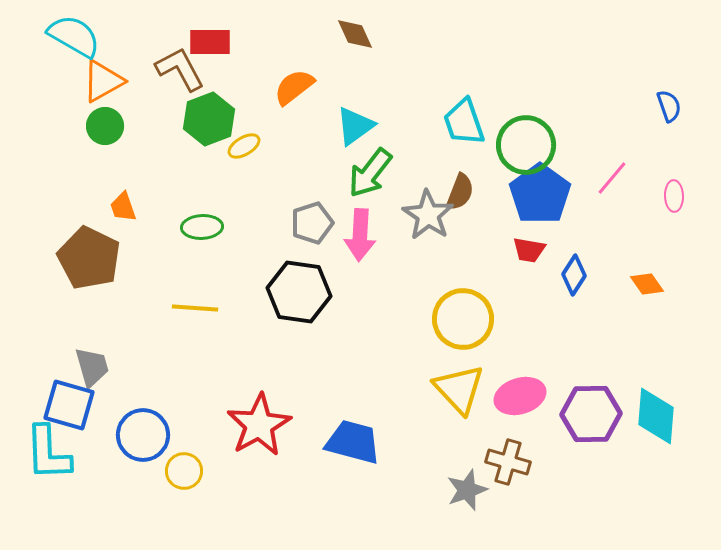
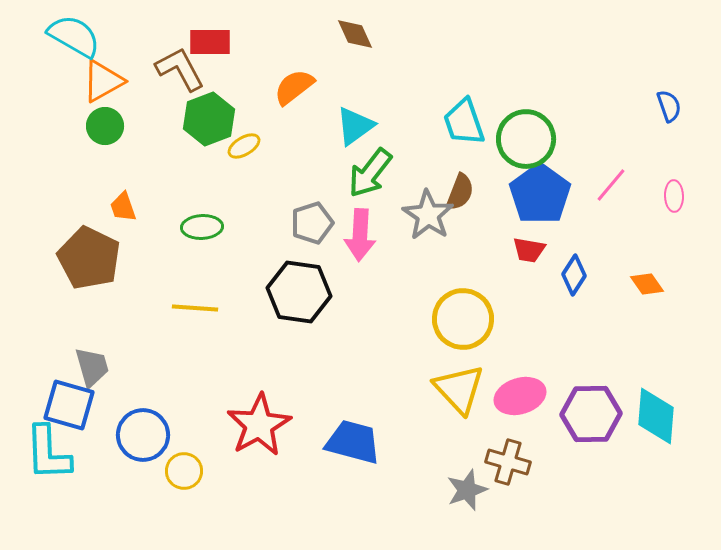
green circle at (526, 145): moved 6 px up
pink line at (612, 178): moved 1 px left, 7 px down
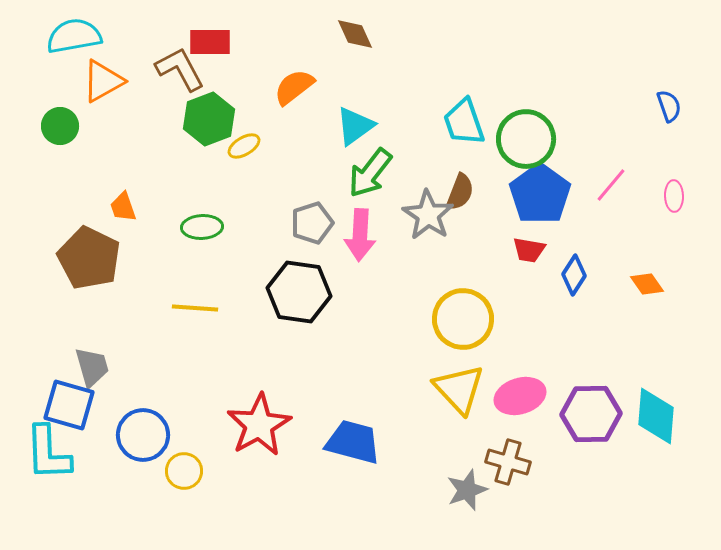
cyan semicircle at (74, 36): rotated 40 degrees counterclockwise
green circle at (105, 126): moved 45 px left
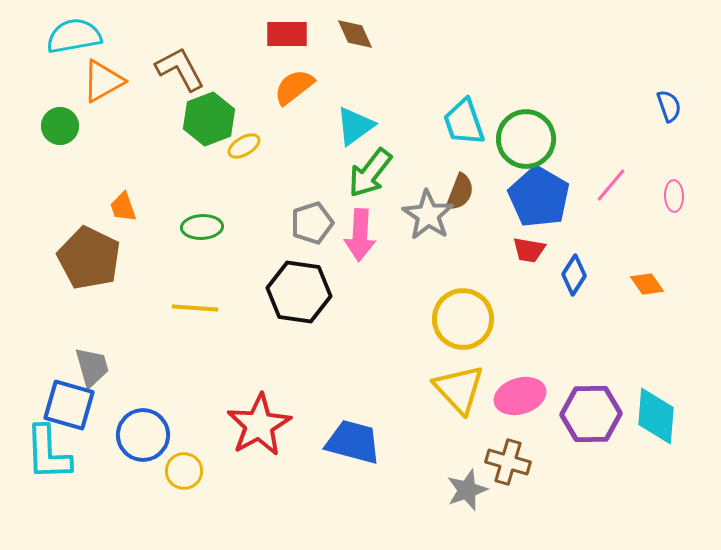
red rectangle at (210, 42): moved 77 px right, 8 px up
blue pentagon at (540, 194): moved 1 px left, 3 px down; rotated 6 degrees counterclockwise
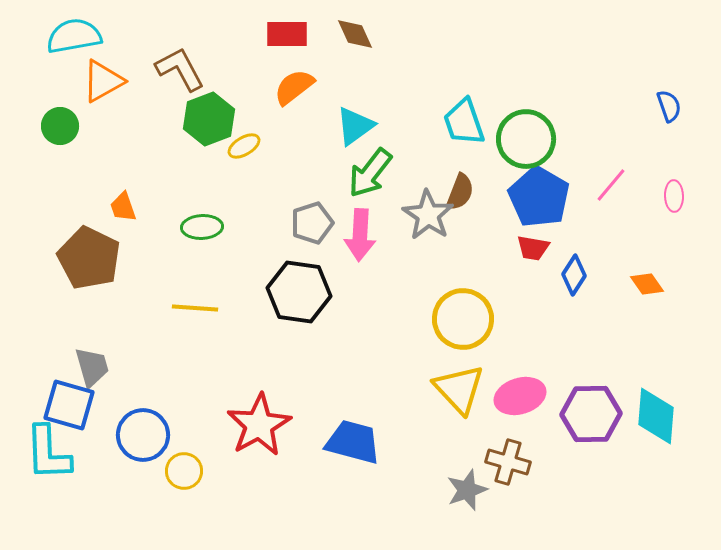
red trapezoid at (529, 250): moved 4 px right, 2 px up
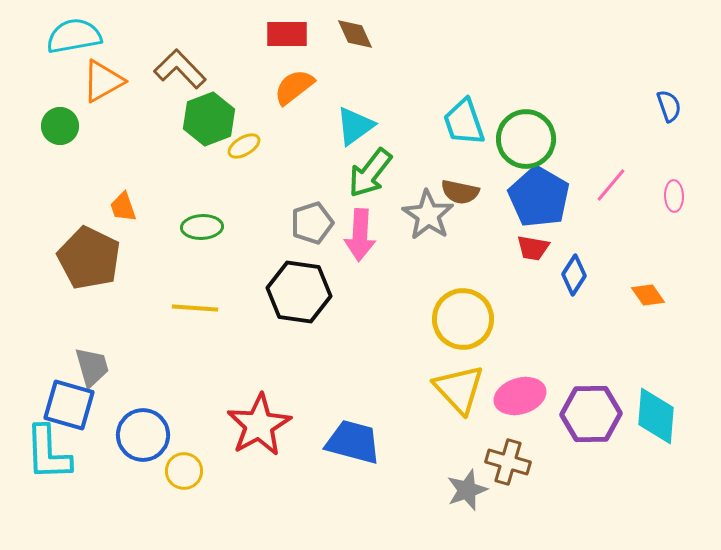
brown L-shape at (180, 69): rotated 16 degrees counterclockwise
brown semicircle at (460, 192): rotated 81 degrees clockwise
orange diamond at (647, 284): moved 1 px right, 11 px down
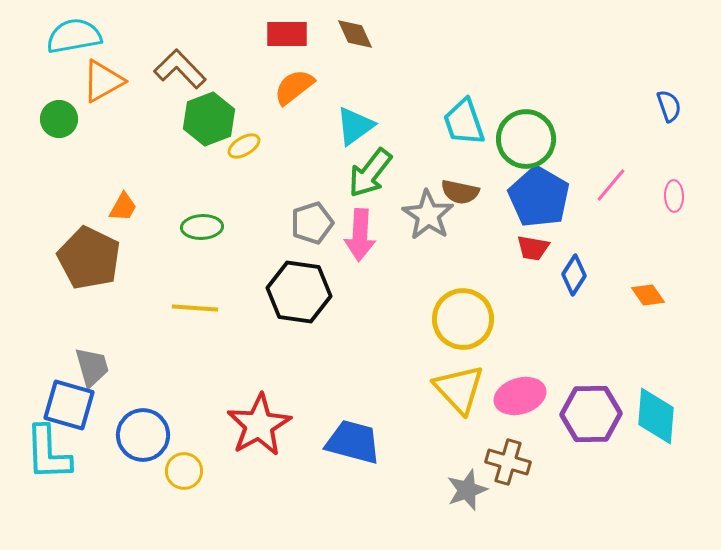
green circle at (60, 126): moved 1 px left, 7 px up
orange trapezoid at (123, 207): rotated 132 degrees counterclockwise
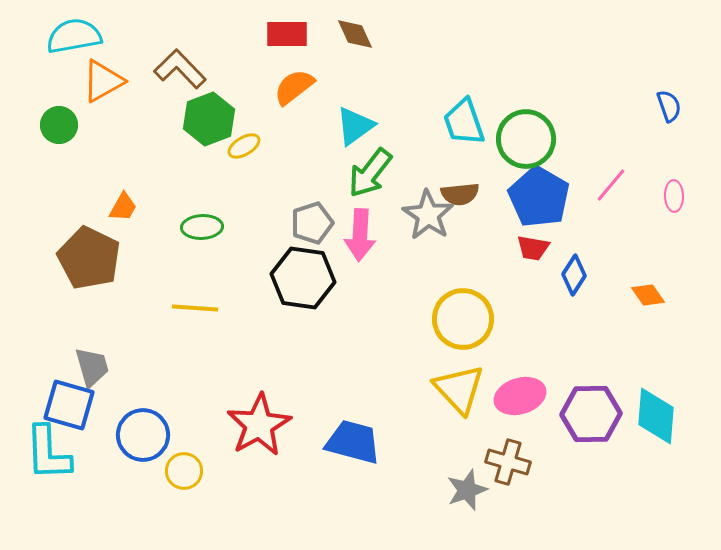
green circle at (59, 119): moved 6 px down
brown semicircle at (460, 192): moved 2 px down; rotated 18 degrees counterclockwise
black hexagon at (299, 292): moved 4 px right, 14 px up
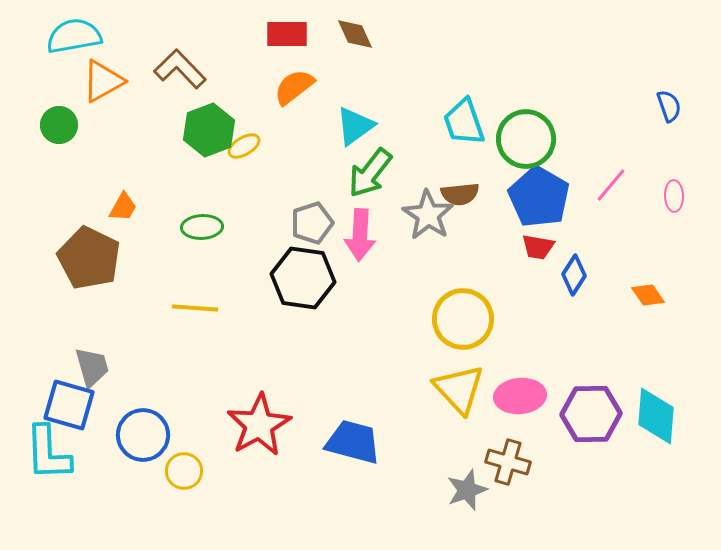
green hexagon at (209, 119): moved 11 px down
red trapezoid at (533, 248): moved 5 px right, 1 px up
pink ellipse at (520, 396): rotated 12 degrees clockwise
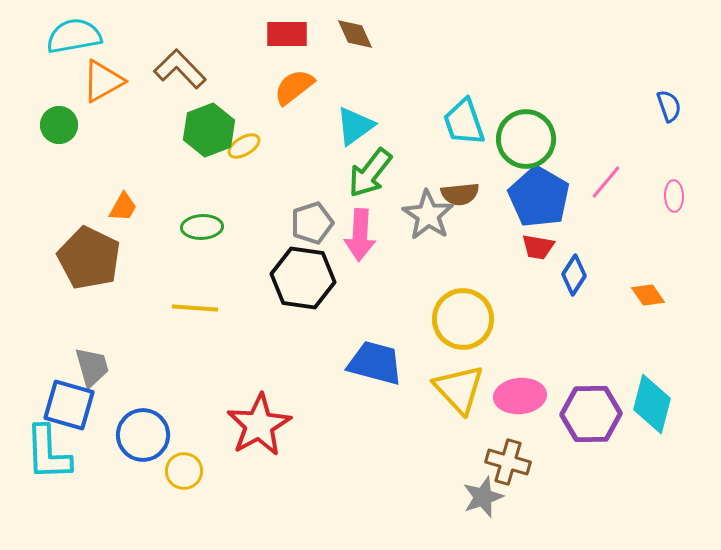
pink line at (611, 185): moved 5 px left, 3 px up
cyan diamond at (656, 416): moved 4 px left, 12 px up; rotated 10 degrees clockwise
blue trapezoid at (353, 442): moved 22 px right, 79 px up
gray star at (467, 490): moved 16 px right, 7 px down
